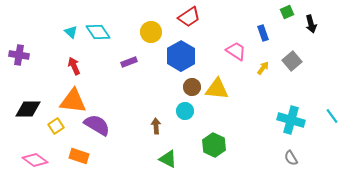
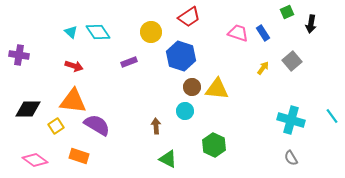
black arrow: rotated 24 degrees clockwise
blue rectangle: rotated 14 degrees counterclockwise
pink trapezoid: moved 2 px right, 18 px up; rotated 15 degrees counterclockwise
blue hexagon: rotated 12 degrees counterclockwise
red arrow: rotated 132 degrees clockwise
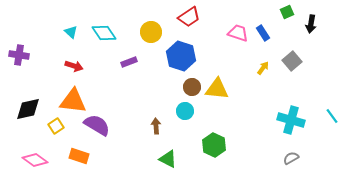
cyan diamond: moved 6 px right, 1 px down
black diamond: rotated 12 degrees counterclockwise
gray semicircle: rotated 91 degrees clockwise
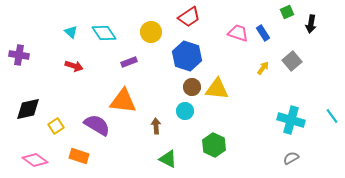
blue hexagon: moved 6 px right
orange triangle: moved 50 px right
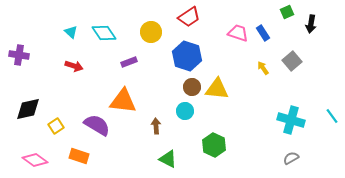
yellow arrow: rotated 72 degrees counterclockwise
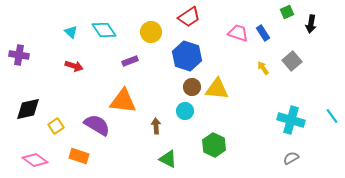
cyan diamond: moved 3 px up
purple rectangle: moved 1 px right, 1 px up
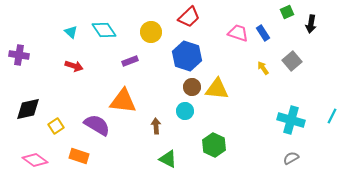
red trapezoid: rotated 10 degrees counterclockwise
cyan line: rotated 63 degrees clockwise
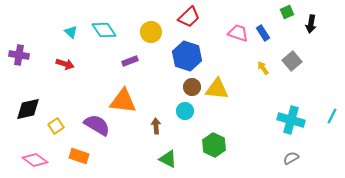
red arrow: moved 9 px left, 2 px up
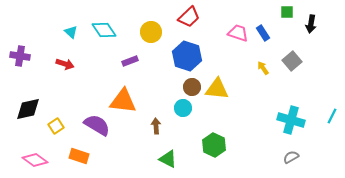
green square: rotated 24 degrees clockwise
purple cross: moved 1 px right, 1 px down
cyan circle: moved 2 px left, 3 px up
gray semicircle: moved 1 px up
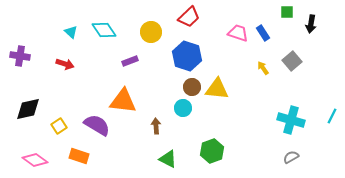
yellow square: moved 3 px right
green hexagon: moved 2 px left, 6 px down; rotated 15 degrees clockwise
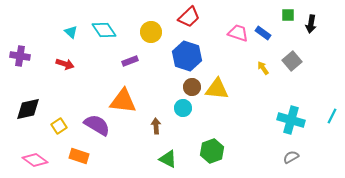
green square: moved 1 px right, 3 px down
blue rectangle: rotated 21 degrees counterclockwise
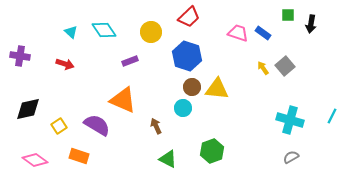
gray square: moved 7 px left, 5 px down
orange triangle: moved 1 px up; rotated 16 degrees clockwise
cyan cross: moved 1 px left
brown arrow: rotated 21 degrees counterclockwise
